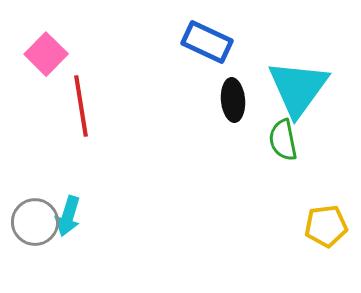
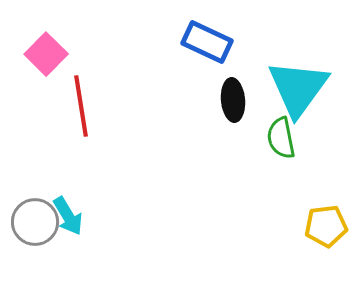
green semicircle: moved 2 px left, 2 px up
cyan arrow: rotated 48 degrees counterclockwise
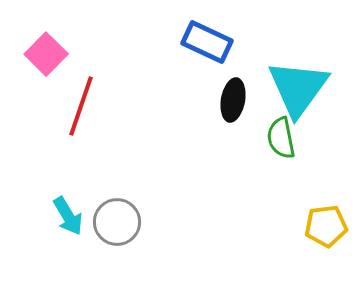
black ellipse: rotated 15 degrees clockwise
red line: rotated 28 degrees clockwise
gray circle: moved 82 px right
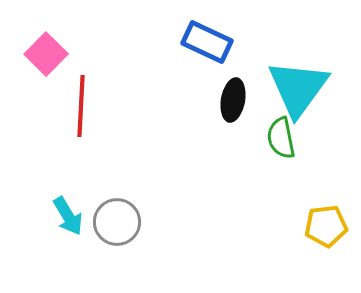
red line: rotated 16 degrees counterclockwise
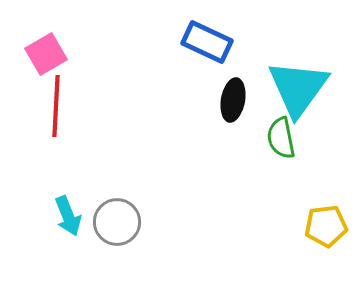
pink square: rotated 15 degrees clockwise
red line: moved 25 px left
cyan arrow: rotated 9 degrees clockwise
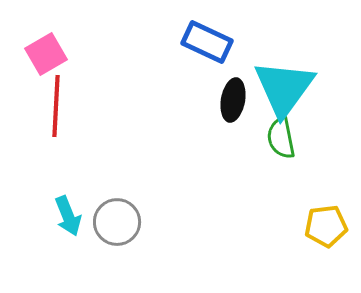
cyan triangle: moved 14 px left
